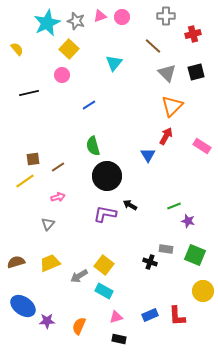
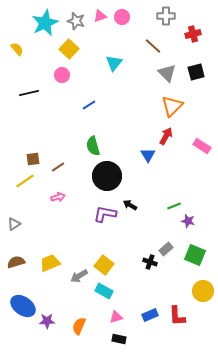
cyan star at (47, 23): moved 2 px left
gray triangle at (48, 224): moved 34 px left; rotated 16 degrees clockwise
gray rectangle at (166, 249): rotated 48 degrees counterclockwise
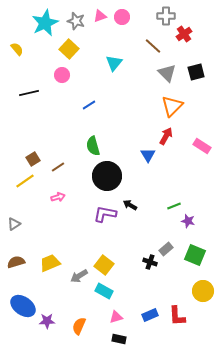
red cross at (193, 34): moved 9 px left; rotated 21 degrees counterclockwise
brown square at (33, 159): rotated 24 degrees counterclockwise
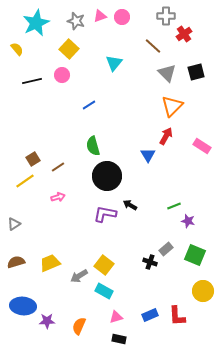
cyan star at (45, 23): moved 9 px left
black line at (29, 93): moved 3 px right, 12 px up
blue ellipse at (23, 306): rotated 30 degrees counterclockwise
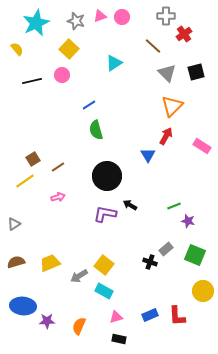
cyan triangle at (114, 63): rotated 18 degrees clockwise
green semicircle at (93, 146): moved 3 px right, 16 px up
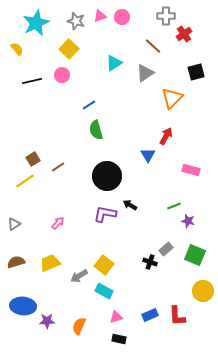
gray triangle at (167, 73): moved 22 px left; rotated 42 degrees clockwise
orange triangle at (172, 106): moved 8 px up
pink rectangle at (202, 146): moved 11 px left, 24 px down; rotated 18 degrees counterclockwise
pink arrow at (58, 197): moved 26 px down; rotated 32 degrees counterclockwise
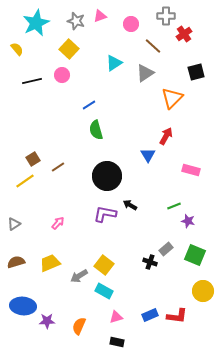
pink circle at (122, 17): moved 9 px right, 7 px down
red L-shape at (177, 316): rotated 80 degrees counterclockwise
black rectangle at (119, 339): moved 2 px left, 3 px down
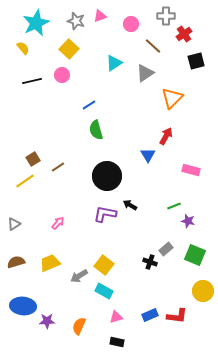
yellow semicircle at (17, 49): moved 6 px right, 1 px up
black square at (196, 72): moved 11 px up
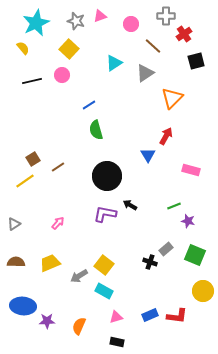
brown semicircle at (16, 262): rotated 18 degrees clockwise
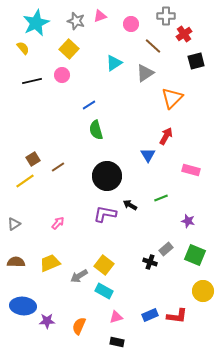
green line at (174, 206): moved 13 px left, 8 px up
